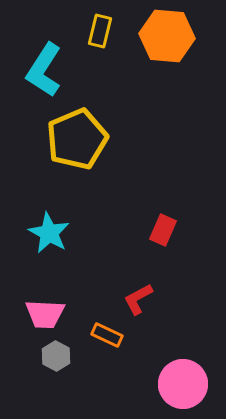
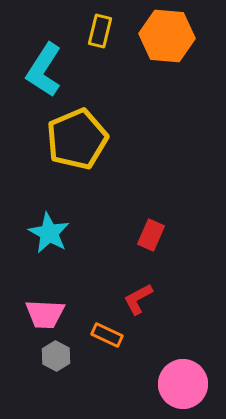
red rectangle: moved 12 px left, 5 px down
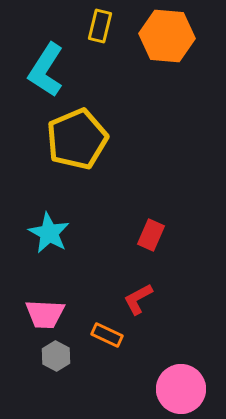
yellow rectangle: moved 5 px up
cyan L-shape: moved 2 px right
pink circle: moved 2 px left, 5 px down
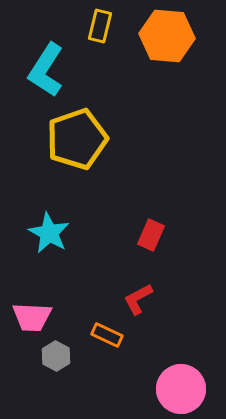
yellow pentagon: rotated 4 degrees clockwise
pink trapezoid: moved 13 px left, 3 px down
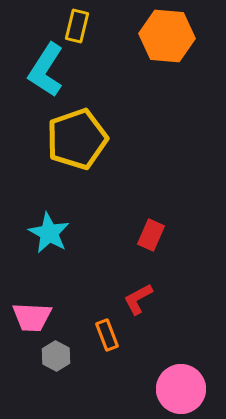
yellow rectangle: moved 23 px left
orange rectangle: rotated 44 degrees clockwise
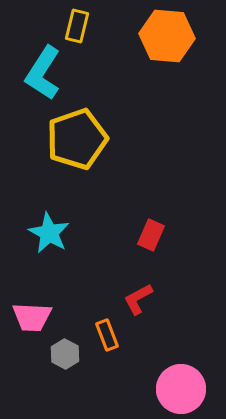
cyan L-shape: moved 3 px left, 3 px down
gray hexagon: moved 9 px right, 2 px up
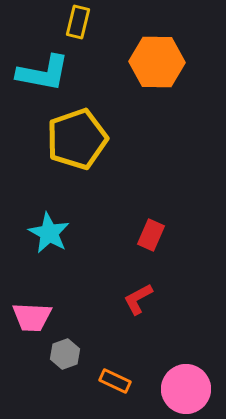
yellow rectangle: moved 1 px right, 4 px up
orange hexagon: moved 10 px left, 26 px down; rotated 4 degrees counterclockwise
cyan L-shape: rotated 112 degrees counterclockwise
orange rectangle: moved 8 px right, 46 px down; rotated 44 degrees counterclockwise
gray hexagon: rotated 12 degrees clockwise
pink circle: moved 5 px right
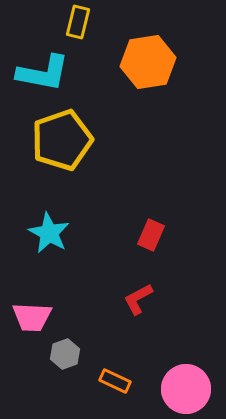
orange hexagon: moved 9 px left; rotated 10 degrees counterclockwise
yellow pentagon: moved 15 px left, 1 px down
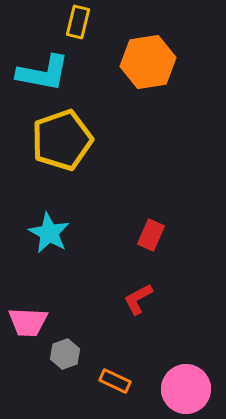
pink trapezoid: moved 4 px left, 5 px down
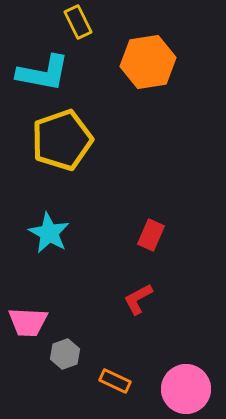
yellow rectangle: rotated 40 degrees counterclockwise
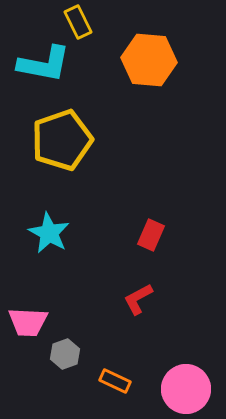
orange hexagon: moved 1 px right, 2 px up; rotated 14 degrees clockwise
cyan L-shape: moved 1 px right, 9 px up
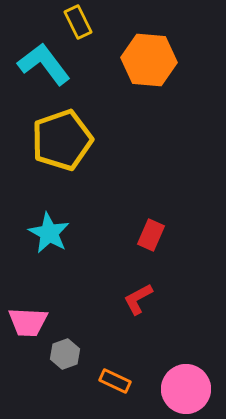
cyan L-shape: rotated 138 degrees counterclockwise
